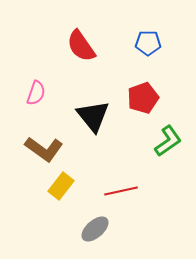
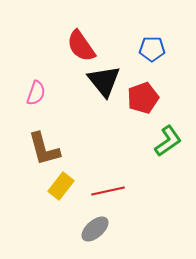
blue pentagon: moved 4 px right, 6 px down
black triangle: moved 11 px right, 35 px up
brown L-shape: rotated 39 degrees clockwise
red line: moved 13 px left
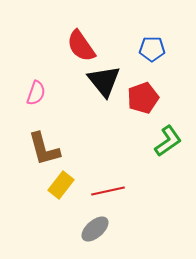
yellow rectangle: moved 1 px up
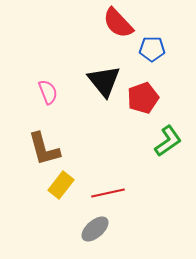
red semicircle: moved 37 px right, 23 px up; rotated 8 degrees counterclockwise
pink semicircle: moved 12 px right, 1 px up; rotated 40 degrees counterclockwise
red line: moved 2 px down
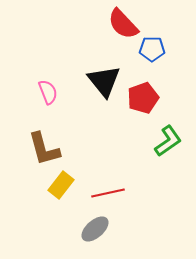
red semicircle: moved 5 px right, 1 px down
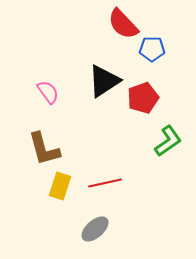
black triangle: rotated 36 degrees clockwise
pink semicircle: rotated 15 degrees counterclockwise
yellow rectangle: moved 1 px left, 1 px down; rotated 20 degrees counterclockwise
red line: moved 3 px left, 10 px up
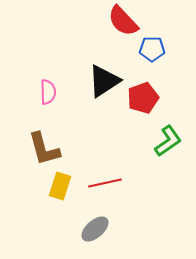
red semicircle: moved 3 px up
pink semicircle: rotated 35 degrees clockwise
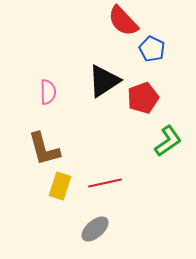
blue pentagon: rotated 25 degrees clockwise
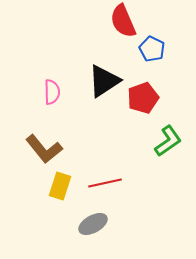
red semicircle: rotated 20 degrees clockwise
pink semicircle: moved 4 px right
brown L-shape: rotated 24 degrees counterclockwise
gray ellipse: moved 2 px left, 5 px up; rotated 12 degrees clockwise
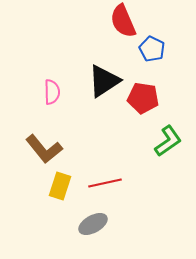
red pentagon: rotated 28 degrees clockwise
